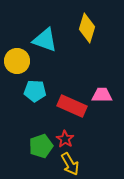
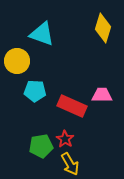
yellow diamond: moved 16 px right
cyan triangle: moved 3 px left, 6 px up
green pentagon: rotated 10 degrees clockwise
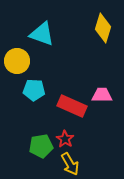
cyan pentagon: moved 1 px left, 1 px up
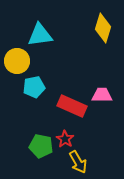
cyan triangle: moved 2 px left, 1 px down; rotated 28 degrees counterclockwise
cyan pentagon: moved 3 px up; rotated 15 degrees counterclockwise
green pentagon: rotated 20 degrees clockwise
yellow arrow: moved 8 px right, 2 px up
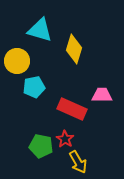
yellow diamond: moved 29 px left, 21 px down
cyan triangle: moved 5 px up; rotated 24 degrees clockwise
red rectangle: moved 3 px down
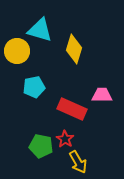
yellow circle: moved 10 px up
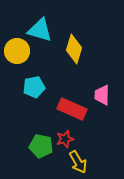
pink trapezoid: rotated 90 degrees counterclockwise
red star: rotated 24 degrees clockwise
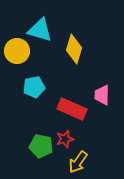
yellow arrow: rotated 65 degrees clockwise
